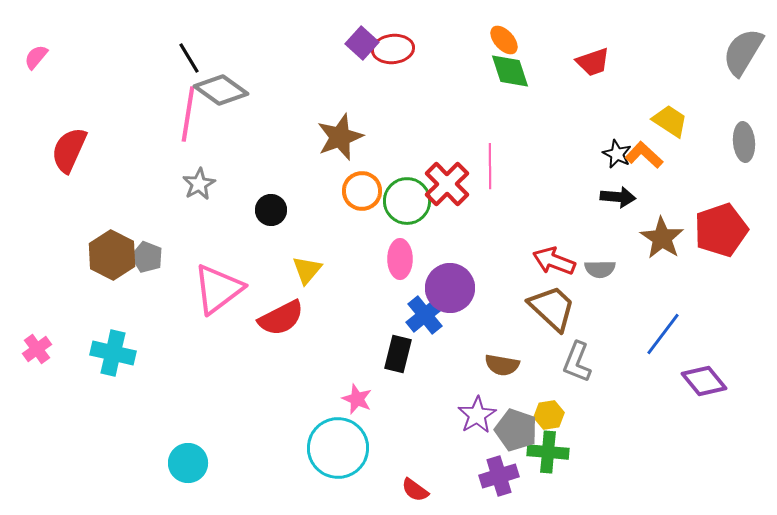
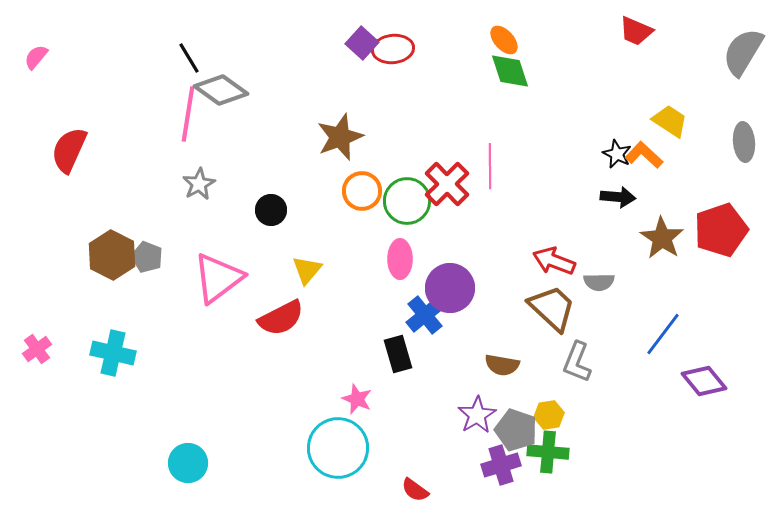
red trapezoid at (593, 62): moved 43 px right, 31 px up; rotated 42 degrees clockwise
gray semicircle at (600, 269): moved 1 px left, 13 px down
pink triangle at (218, 289): moved 11 px up
black rectangle at (398, 354): rotated 30 degrees counterclockwise
purple cross at (499, 476): moved 2 px right, 11 px up
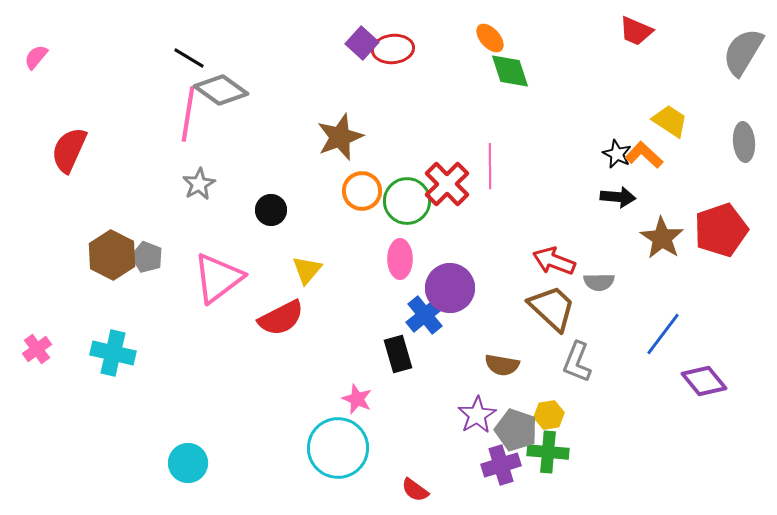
orange ellipse at (504, 40): moved 14 px left, 2 px up
black line at (189, 58): rotated 28 degrees counterclockwise
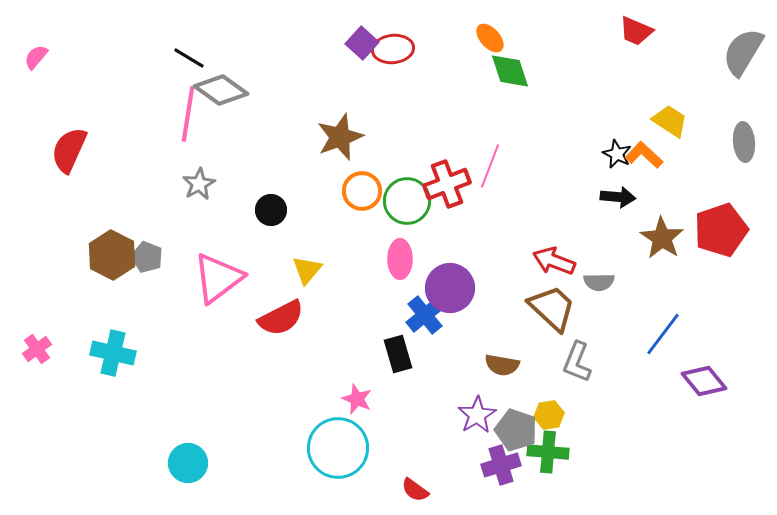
pink line at (490, 166): rotated 21 degrees clockwise
red cross at (447, 184): rotated 24 degrees clockwise
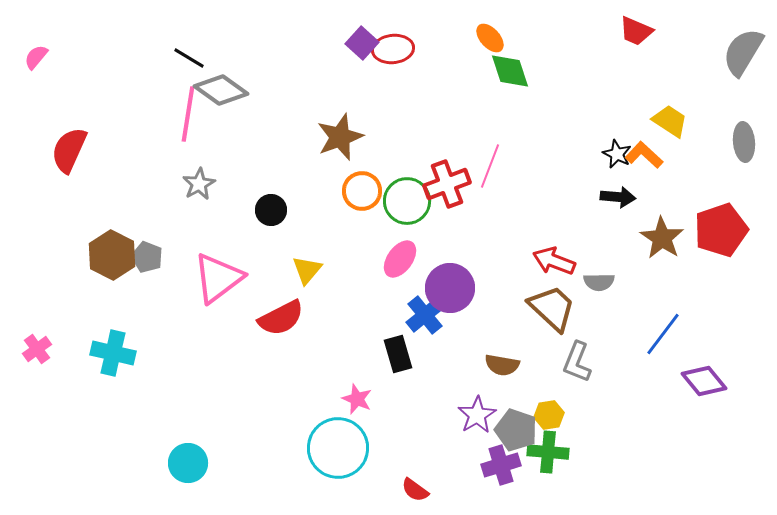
pink ellipse at (400, 259): rotated 36 degrees clockwise
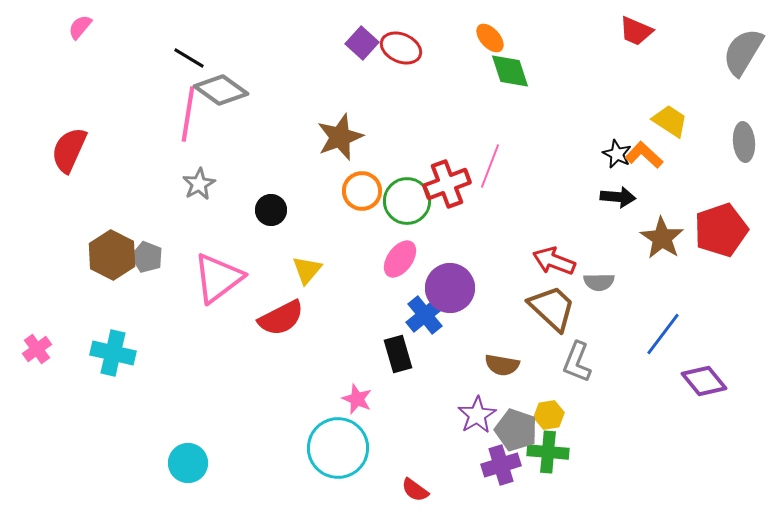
red ellipse at (393, 49): moved 8 px right, 1 px up; rotated 30 degrees clockwise
pink semicircle at (36, 57): moved 44 px right, 30 px up
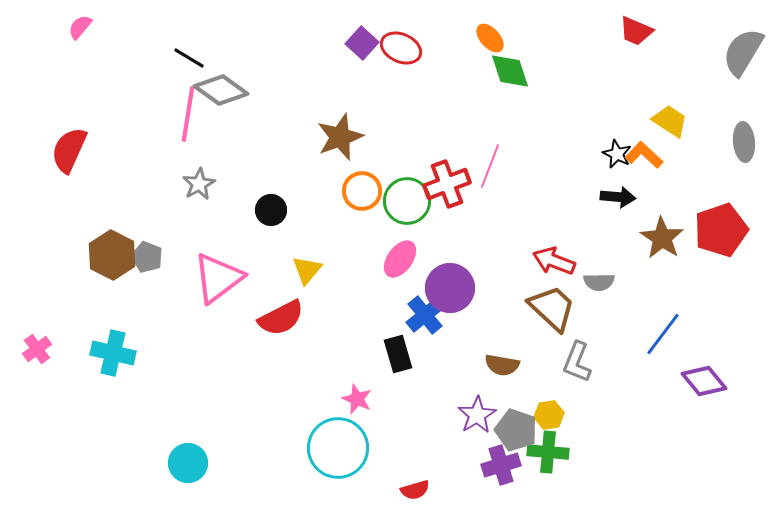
red semicircle at (415, 490): rotated 52 degrees counterclockwise
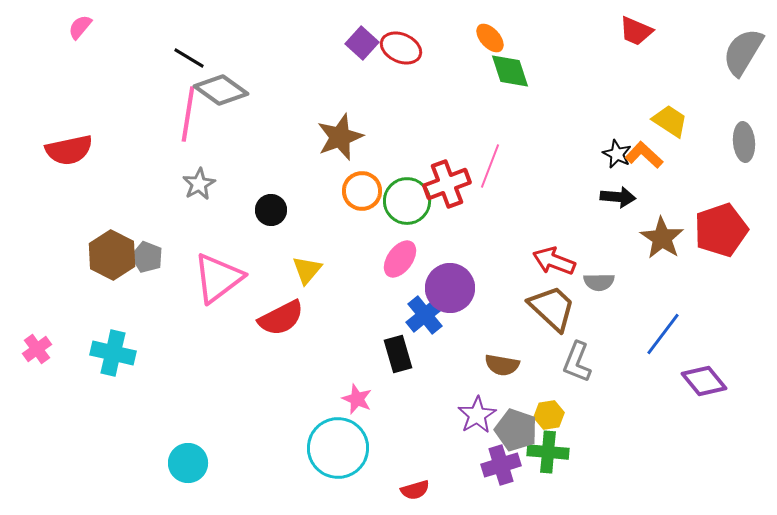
red semicircle at (69, 150): rotated 126 degrees counterclockwise
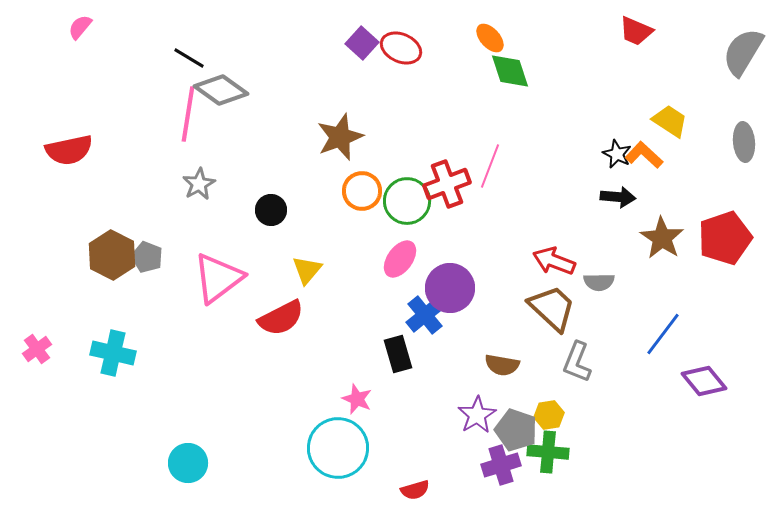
red pentagon at (721, 230): moved 4 px right, 8 px down
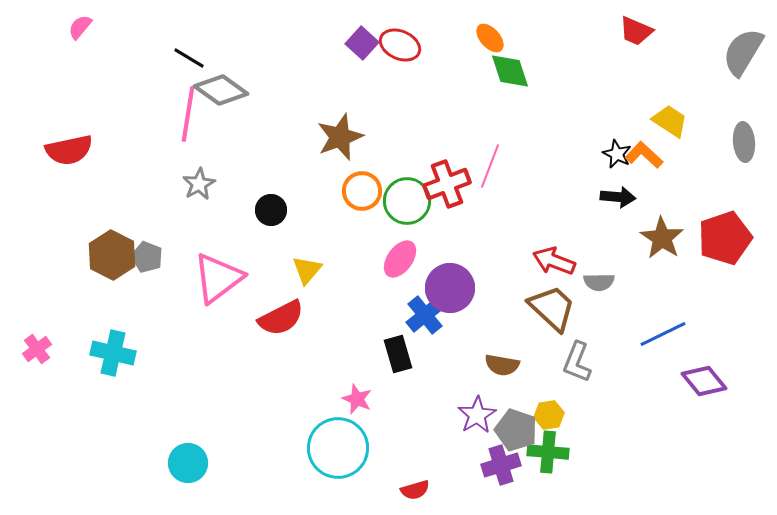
red ellipse at (401, 48): moved 1 px left, 3 px up
blue line at (663, 334): rotated 27 degrees clockwise
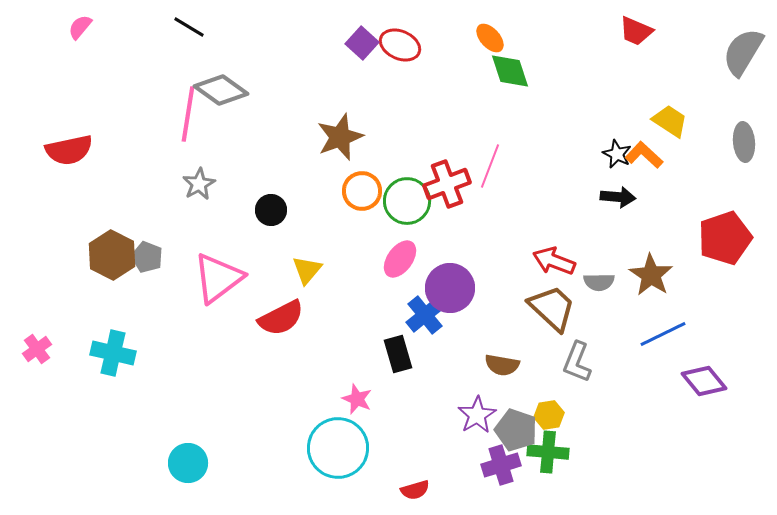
black line at (189, 58): moved 31 px up
brown star at (662, 238): moved 11 px left, 37 px down
